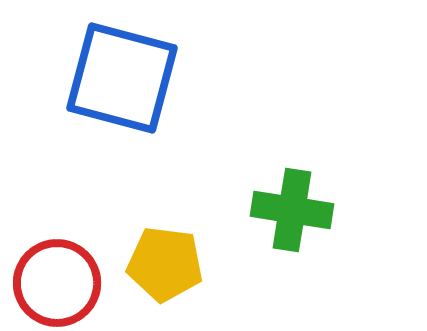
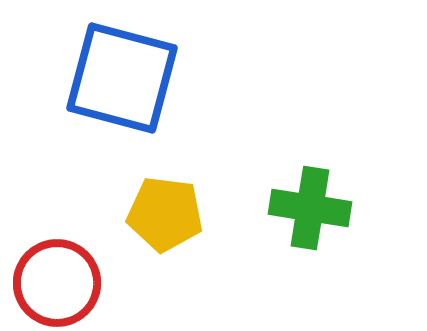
green cross: moved 18 px right, 2 px up
yellow pentagon: moved 50 px up
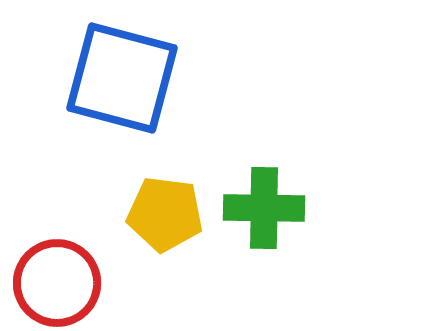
green cross: moved 46 px left; rotated 8 degrees counterclockwise
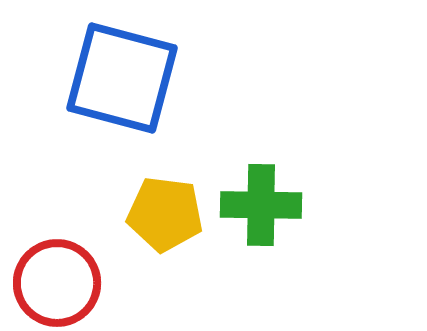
green cross: moved 3 px left, 3 px up
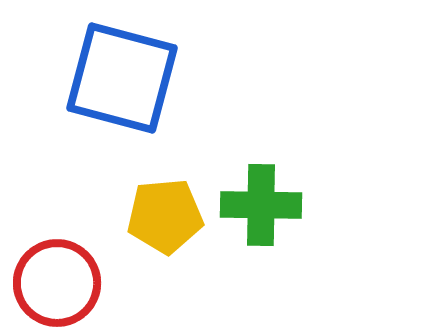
yellow pentagon: moved 2 px down; rotated 12 degrees counterclockwise
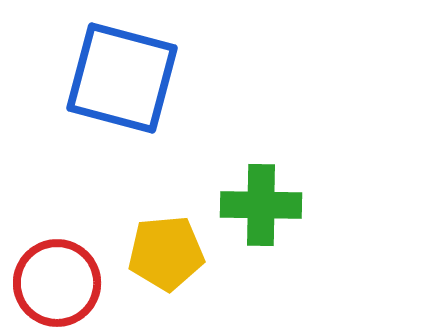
yellow pentagon: moved 1 px right, 37 px down
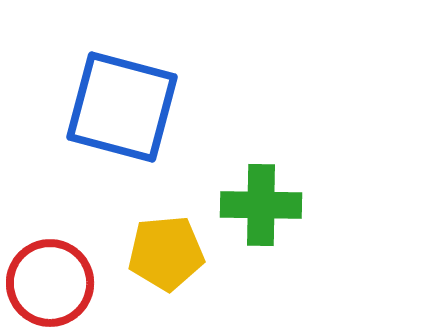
blue square: moved 29 px down
red circle: moved 7 px left
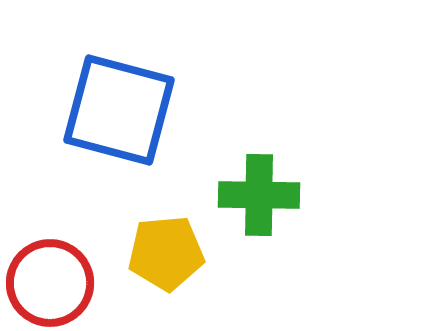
blue square: moved 3 px left, 3 px down
green cross: moved 2 px left, 10 px up
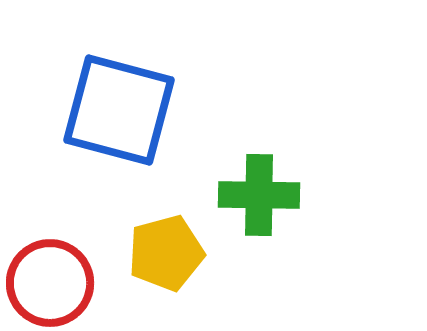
yellow pentagon: rotated 10 degrees counterclockwise
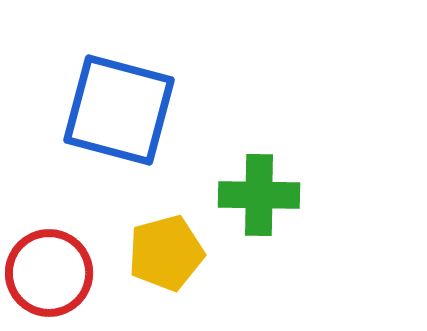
red circle: moved 1 px left, 10 px up
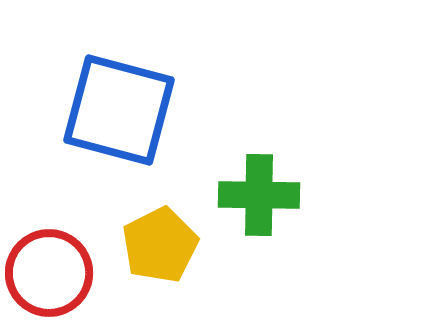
yellow pentagon: moved 6 px left, 8 px up; rotated 12 degrees counterclockwise
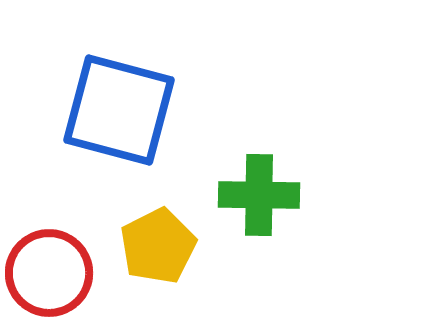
yellow pentagon: moved 2 px left, 1 px down
